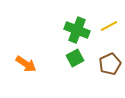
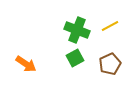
yellow line: moved 1 px right
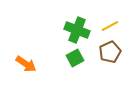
brown pentagon: moved 12 px up
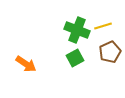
yellow line: moved 7 px left; rotated 12 degrees clockwise
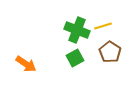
brown pentagon: rotated 15 degrees counterclockwise
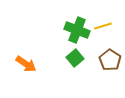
brown pentagon: moved 8 px down
green square: rotated 12 degrees counterclockwise
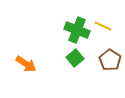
yellow line: rotated 42 degrees clockwise
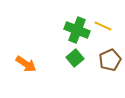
brown pentagon: rotated 15 degrees clockwise
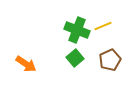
yellow line: rotated 48 degrees counterclockwise
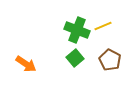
brown pentagon: rotated 20 degrees counterclockwise
